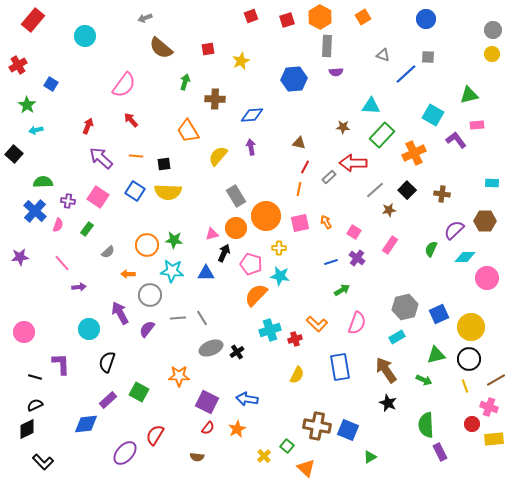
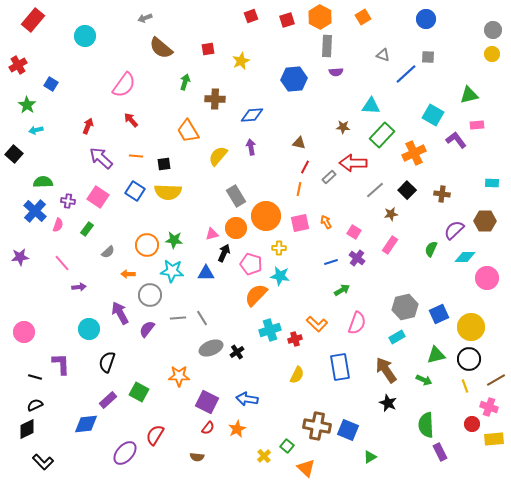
brown star at (389, 210): moved 2 px right, 4 px down
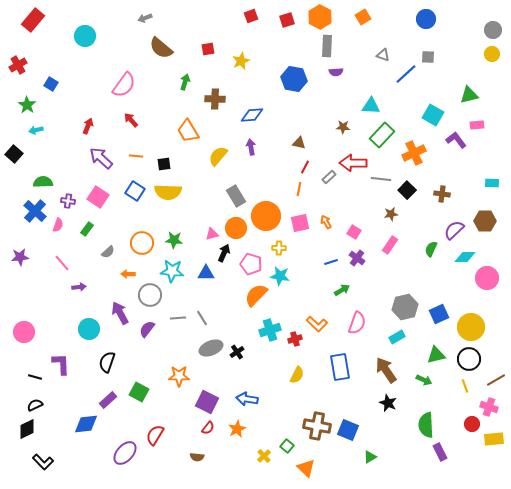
blue hexagon at (294, 79): rotated 15 degrees clockwise
gray line at (375, 190): moved 6 px right, 11 px up; rotated 48 degrees clockwise
orange circle at (147, 245): moved 5 px left, 2 px up
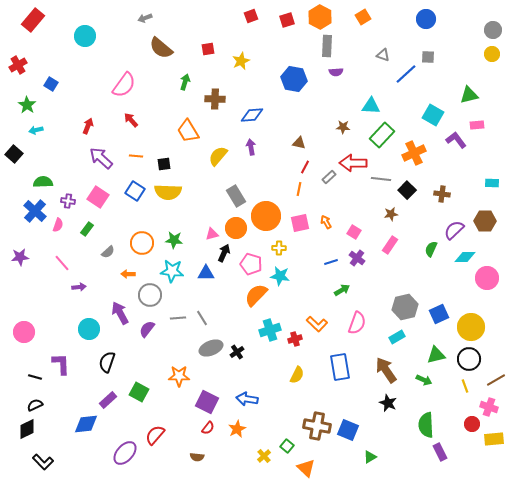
red semicircle at (155, 435): rotated 10 degrees clockwise
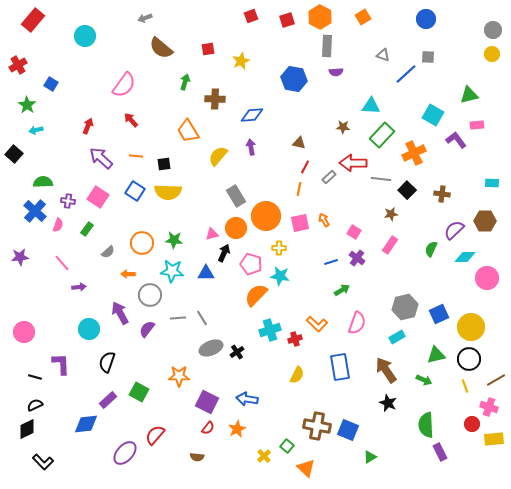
orange arrow at (326, 222): moved 2 px left, 2 px up
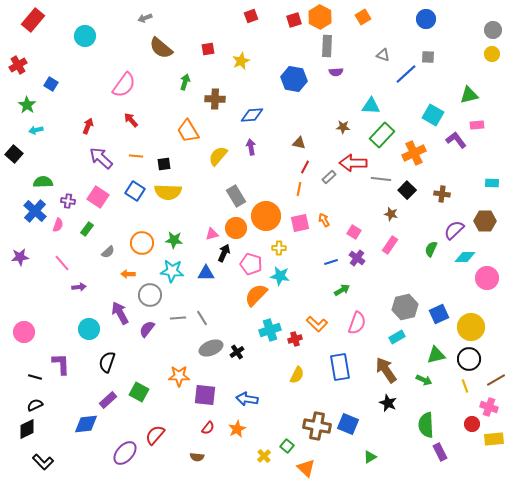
red square at (287, 20): moved 7 px right
brown star at (391, 214): rotated 24 degrees clockwise
purple square at (207, 402): moved 2 px left, 7 px up; rotated 20 degrees counterclockwise
blue square at (348, 430): moved 6 px up
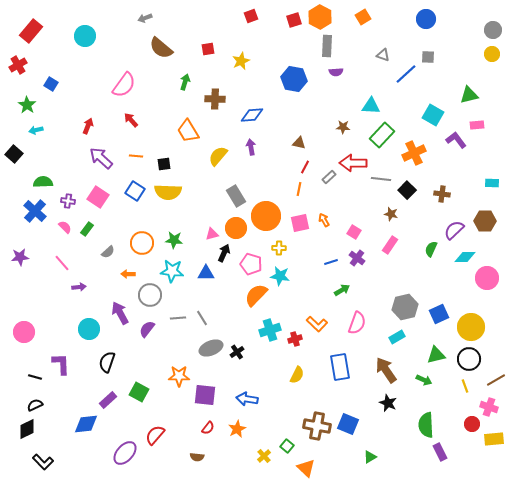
red rectangle at (33, 20): moved 2 px left, 11 px down
pink semicircle at (58, 225): moved 7 px right, 2 px down; rotated 64 degrees counterclockwise
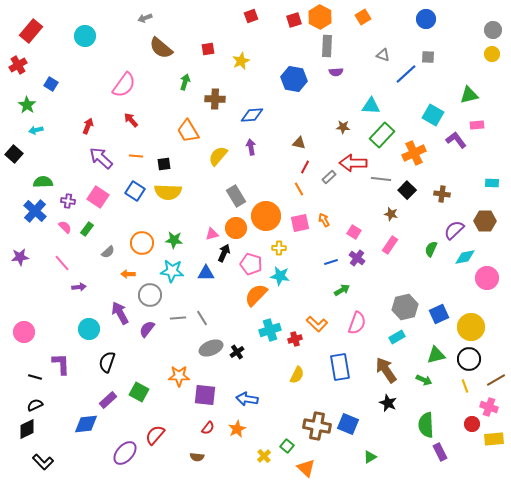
orange line at (299, 189): rotated 40 degrees counterclockwise
cyan diamond at (465, 257): rotated 10 degrees counterclockwise
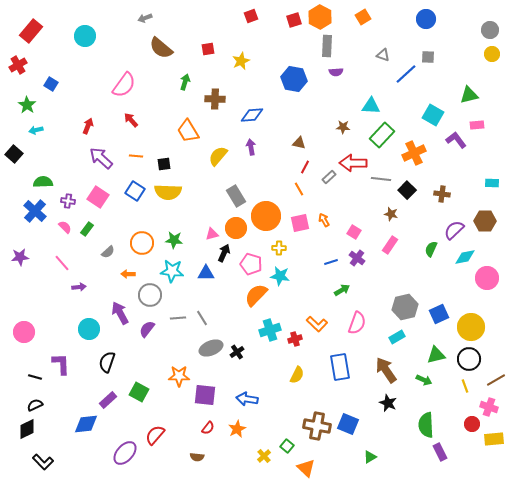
gray circle at (493, 30): moved 3 px left
